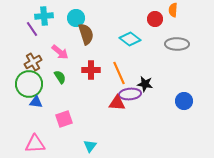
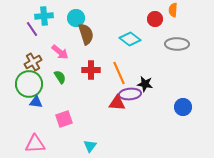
blue circle: moved 1 px left, 6 px down
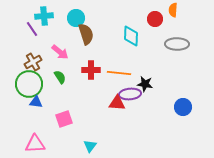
cyan diamond: moved 1 px right, 3 px up; rotated 55 degrees clockwise
orange line: rotated 60 degrees counterclockwise
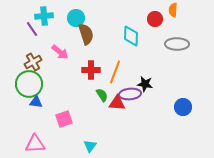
orange line: moved 4 px left, 1 px up; rotated 75 degrees counterclockwise
green semicircle: moved 42 px right, 18 px down
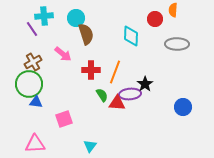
pink arrow: moved 3 px right, 2 px down
black star: rotated 28 degrees clockwise
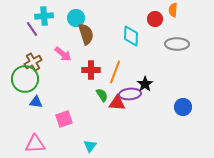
green circle: moved 4 px left, 5 px up
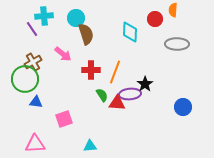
cyan diamond: moved 1 px left, 4 px up
cyan triangle: rotated 48 degrees clockwise
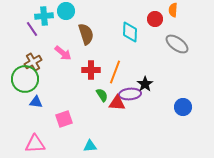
cyan circle: moved 10 px left, 7 px up
gray ellipse: rotated 35 degrees clockwise
pink arrow: moved 1 px up
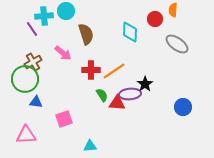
orange line: moved 1 px left, 1 px up; rotated 35 degrees clockwise
pink triangle: moved 9 px left, 9 px up
